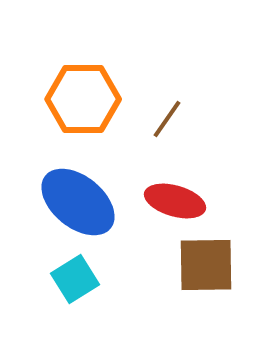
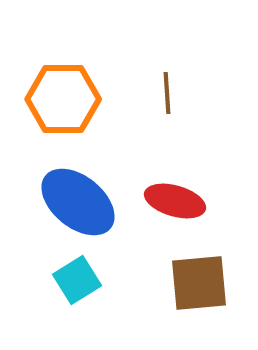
orange hexagon: moved 20 px left
brown line: moved 26 px up; rotated 39 degrees counterclockwise
brown square: moved 7 px left, 18 px down; rotated 4 degrees counterclockwise
cyan square: moved 2 px right, 1 px down
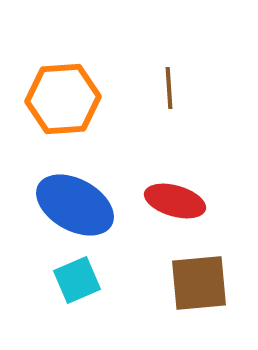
brown line: moved 2 px right, 5 px up
orange hexagon: rotated 4 degrees counterclockwise
blue ellipse: moved 3 px left, 3 px down; rotated 10 degrees counterclockwise
cyan square: rotated 9 degrees clockwise
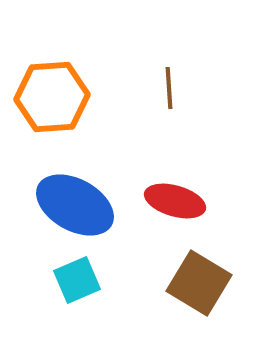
orange hexagon: moved 11 px left, 2 px up
brown square: rotated 36 degrees clockwise
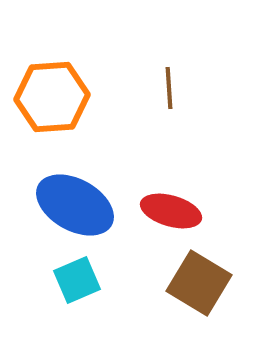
red ellipse: moved 4 px left, 10 px down
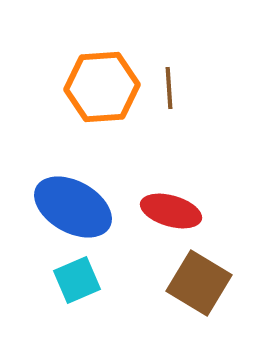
orange hexagon: moved 50 px right, 10 px up
blue ellipse: moved 2 px left, 2 px down
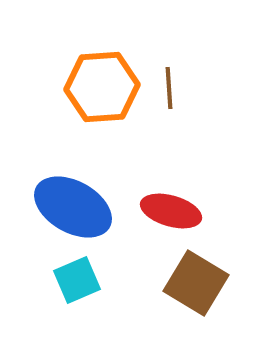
brown square: moved 3 px left
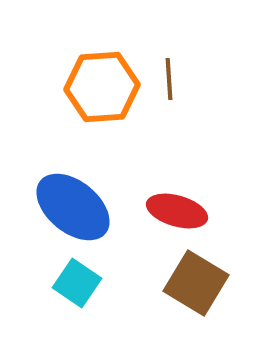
brown line: moved 9 px up
blue ellipse: rotated 10 degrees clockwise
red ellipse: moved 6 px right
cyan square: moved 3 px down; rotated 33 degrees counterclockwise
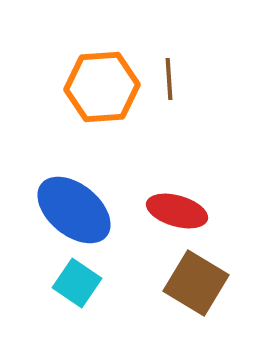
blue ellipse: moved 1 px right, 3 px down
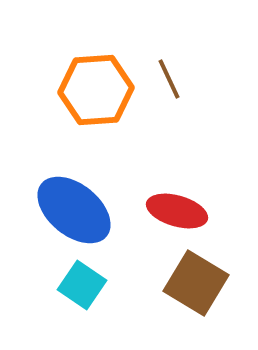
brown line: rotated 21 degrees counterclockwise
orange hexagon: moved 6 px left, 3 px down
cyan square: moved 5 px right, 2 px down
